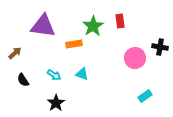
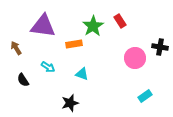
red rectangle: rotated 24 degrees counterclockwise
brown arrow: moved 1 px right, 5 px up; rotated 80 degrees counterclockwise
cyan arrow: moved 6 px left, 8 px up
black star: moved 14 px right; rotated 18 degrees clockwise
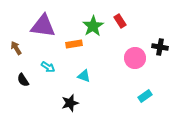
cyan triangle: moved 2 px right, 2 px down
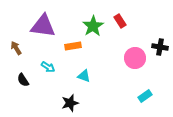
orange rectangle: moved 1 px left, 2 px down
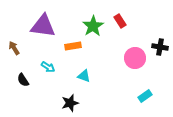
brown arrow: moved 2 px left
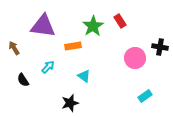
cyan arrow: rotated 80 degrees counterclockwise
cyan triangle: rotated 16 degrees clockwise
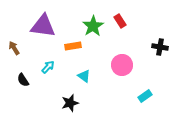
pink circle: moved 13 px left, 7 px down
